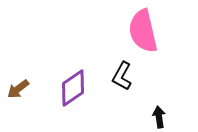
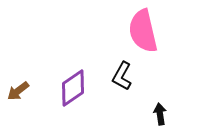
brown arrow: moved 2 px down
black arrow: moved 1 px right, 3 px up
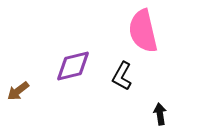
purple diamond: moved 22 px up; rotated 21 degrees clockwise
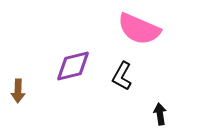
pink semicircle: moved 4 px left, 2 px up; rotated 54 degrees counterclockwise
brown arrow: rotated 50 degrees counterclockwise
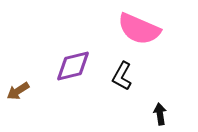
brown arrow: rotated 55 degrees clockwise
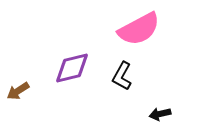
pink semicircle: rotated 51 degrees counterclockwise
purple diamond: moved 1 px left, 2 px down
black arrow: rotated 95 degrees counterclockwise
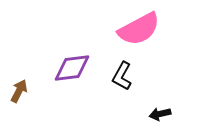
purple diamond: rotated 6 degrees clockwise
brown arrow: moved 1 px right; rotated 150 degrees clockwise
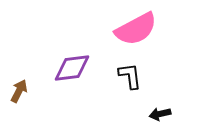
pink semicircle: moved 3 px left
black L-shape: moved 8 px right; rotated 144 degrees clockwise
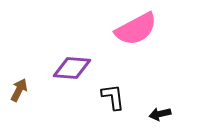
purple diamond: rotated 12 degrees clockwise
black L-shape: moved 17 px left, 21 px down
brown arrow: moved 1 px up
